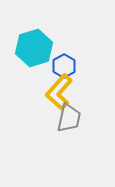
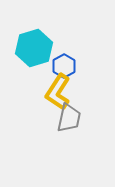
yellow L-shape: moved 1 px left; rotated 9 degrees counterclockwise
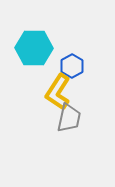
cyan hexagon: rotated 18 degrees clockwise
blue hexagon: moved 8 px right
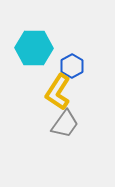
gray trapezoid: moved 4 px left, 6 px down; rotated 24 degrees clockwise
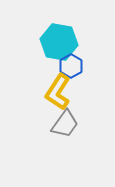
cyan hexagon: moved 25 px right, 6 px up; rotated 9 degrees clockwise
blue hexagon: moved 1 px left
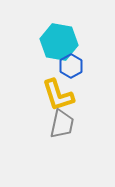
yellow L-shape: moved 3 px down; rotated 51 degrees counterclockwise
gray trapezoid: moved 3 px left; rotated 24 degrees counterclockwise
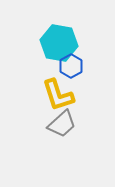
cyan hexagon: moved 1 px down
gray trapezoid: rotated 36 degrees clockwise
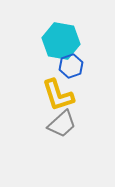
cyan hexagon: moved 2 px right, 2 px up
blue hexagon: rotated 10 degrees clockwise
